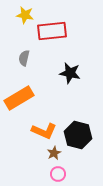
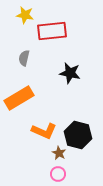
brown star: moved 5 px right; rotated 16 degrees counterclockwise
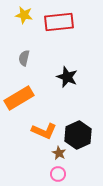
yellow star: moved 1 px left
red rectangle: moved 7 px right, 9 px up
black star: moved 3 px left, 4 px down; rotated 10 degrees clockwise
black hexagon: rotated 20 degrees clockwise
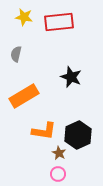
yellow star: moved 2 px down
gray semicircle: moved 8 px left, 4 px up
black star: moved 4 px right
orange rectangle: moved 5 px right, 2 px up
orange L-shape: rotated 15 degrees counterclockwise
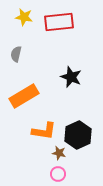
brown star: rotated 16 degrees counterclockwise
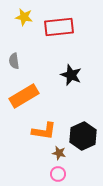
red rectangle: moved 5 px down
gray semicircle: moved 2 px left, 7 px down; rotated 21 degrees counterclockwise
black star: moved 2 px up
black hexagon: moved 5 px right, 1 px down
